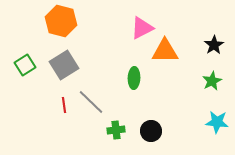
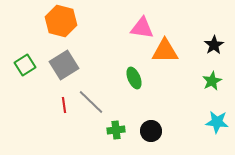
pink triangle: rotated 35 degrees clockwise
green ellipse: rotated 25 degrees counterclockwise
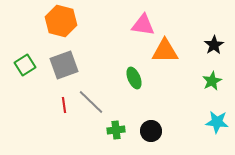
pink triangle: moved 1 px right, 3 px up
gray square: rotated 12 degrees clockwise
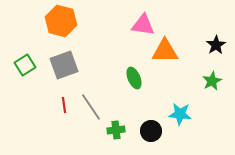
black star: moved 2 px right
gray line: moved 5 px down; rotated 12 degrees clockwise
cyan star: moved 37 px left, 8 px up
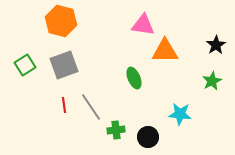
black circle: moved 3 px left, 6 px down
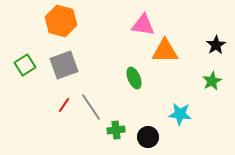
red line: rotated 42 degrees clockwise
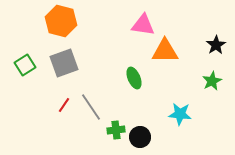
gray square: moved 2 px up
black circle: moved 8 px left
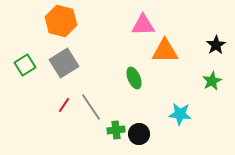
pink triangle: rotated 10 degrees counterclockwise
gray square: rotated 12 degrees counterclockwise
black circle: moved 1 px left, 3 px up
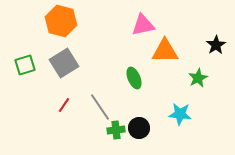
pink triangle: rotated 10 degrees counterclockwise
green square: rotated 15 degrees clockwise
green star: moved 14 px left, 3 px up
gray line: moved 9 px right
black circle: moved 6 px up
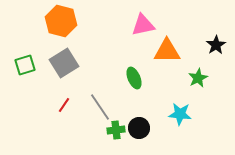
orange triangle: moved 2 px right
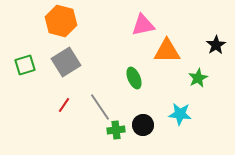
gray square: moved 2 px right, 1 px up
black circle: moved 4 px right, 3 px up
